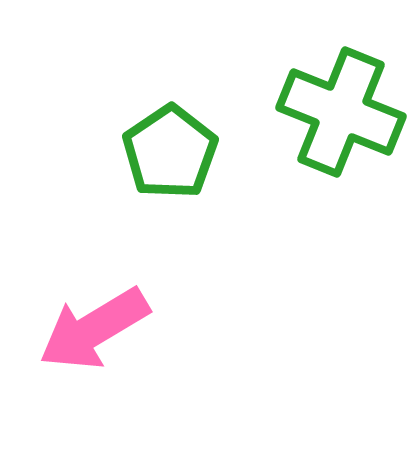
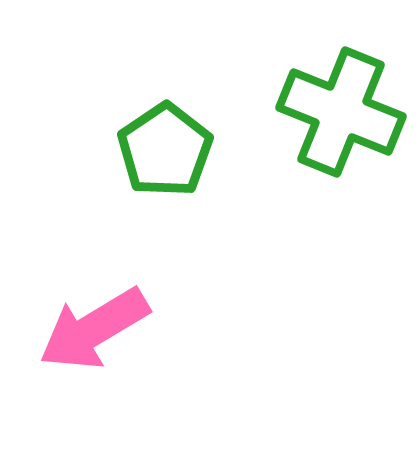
green pentagon: moved 5 px left, 2 px up
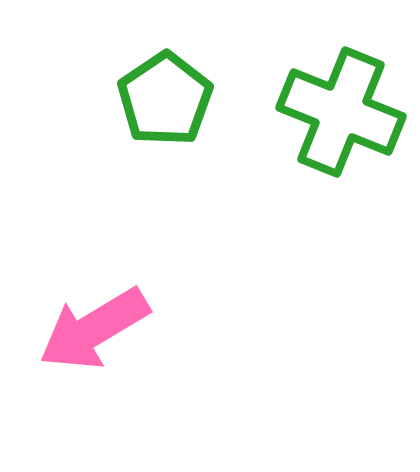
green pentagon: moved 51 px up
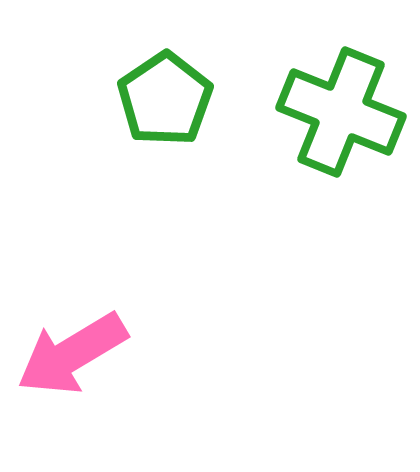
pink arrow: moved 22 px left, 25 px down
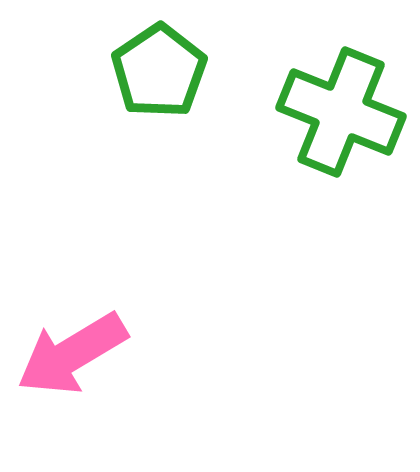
green pentagon: moved 6 px left, 28 px up
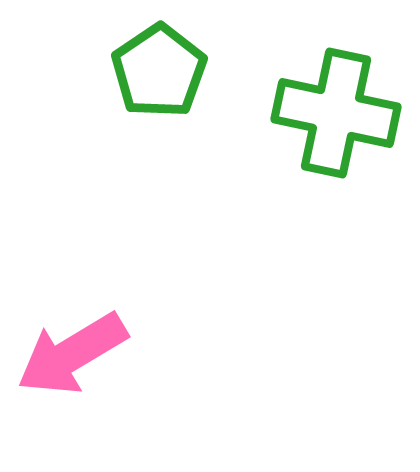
green cross: moved 5 px left, 1 px down; rotated 10 degrees counterclockwise
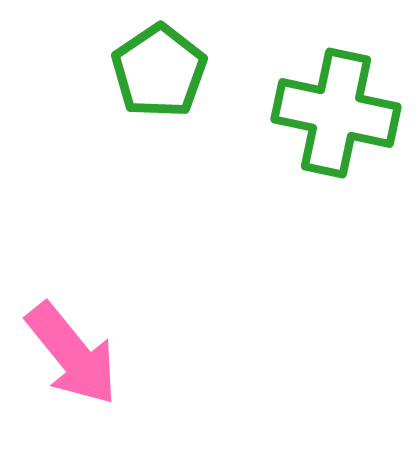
pink arrow: rotated 98 degrees counterclockwise
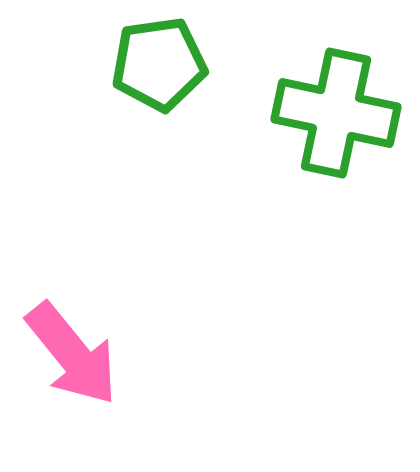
green pentagon: moved 7 px up; rotated 26 degrees clockwise
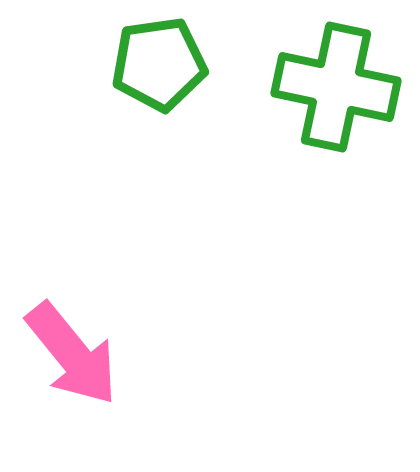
green cross: moved 26 px up
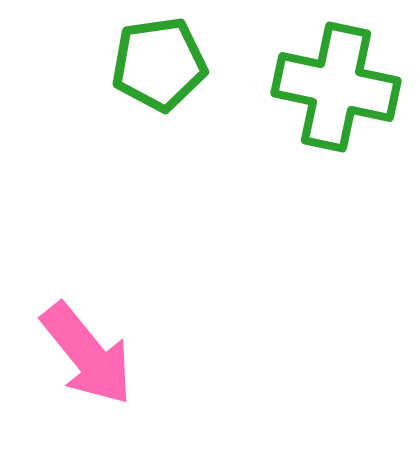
pink arrow: moved 15 px right
